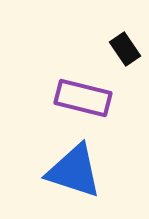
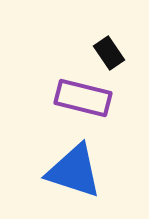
black rectangle: moved 16 px left, 4 px down
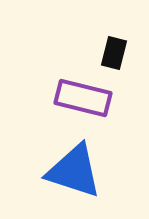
black rectangle: moved 5 px right; rotated 48 degrees clockwise
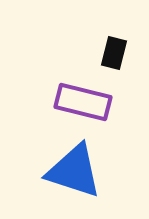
purple rectangle: moved 4 px down
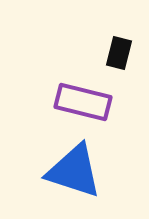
black rectangle: moved 5 px right
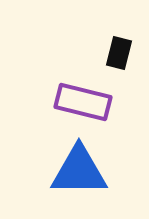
blue triangle: moved 5 px right; rotated 18 degrees counterclockwise
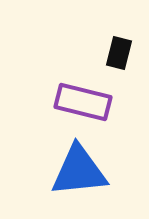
blue triangle: rotated 6 degrees counterclockwise
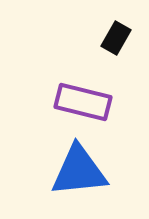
black rectangle: moved 3 px left, 15 px up; rotated 16 degrees clockwise
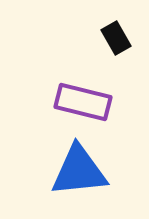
black rectangle: rotated 60 degrees counterclockwise
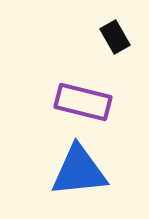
black rectangle: moved 1 px left, 1 px up
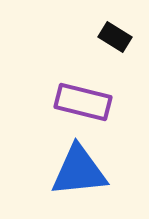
black rectangle: rotated 28 degrees counterclockwise
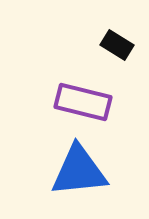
black rectangle: moved 2 px right, 8 px down
